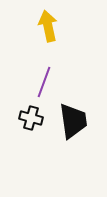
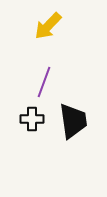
yellow arrow: rotated 124 degrees counterclockwise
black cross: moved 1 px right, 1 px down; rotated 15 degrees counterclockwise
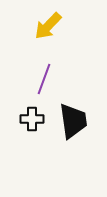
purple line: moved 3 px up
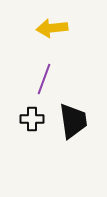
yellow arrow: moved 4 px right, 2 px down; rotated 40 degrees clockwise
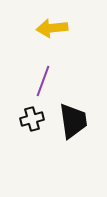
purple line: moved 1 px left, 2 px down
black cross: rotated 15 degrees counterclockwise
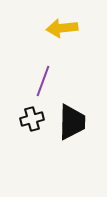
yellow arrow: moved 10 px right
black trapezoid: moved 1 px left, 1 px down; rotated 9 degrees clockwise
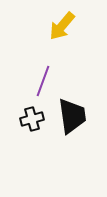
yellow arrow: moved 2 px up; rotated 44 degrees counterclockwise
black trapezoid: moved 6 px up; rotated 9 degrees counterclockwise
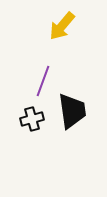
black trapezoid: moved 5 px up
